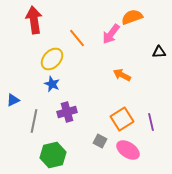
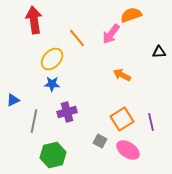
orange semicircle: moved 1 px left, 2 px up
blue star: rotated 21 degrees counterclockwise
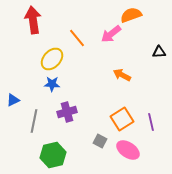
red arrow: moved 1 px left
pink arrow: rotated 15 degrees clockwise
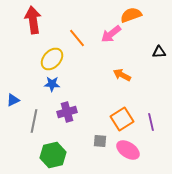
gray square: rotated 24 degrees counterclockwise
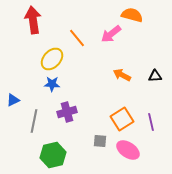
orange semicircle: moved 1 px right; rotated 35 degrees clockwise
black triangle: moved 4 px left, 24 px down
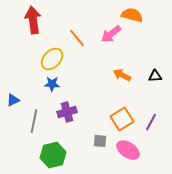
purple line: rotated 42 degrees clockwise
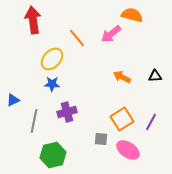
orange arrow: moved 2 px down
gray square: moved 1 px right, 2 px up
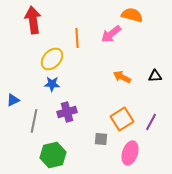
orange line: rotated 36 degrees clockwise
pink ellipse: moved 2 px right, 3 px down; rotated 75 degrees clockwise
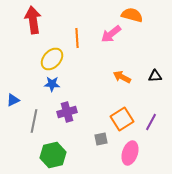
gray square: rotated 16 degrees counterclockwise
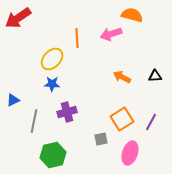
red arrow: moved 15 px left, 2 px up; rotated 116 degrees counterclockwise
pink arrow: rotated 20 degrees clockwise
